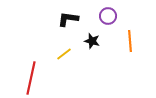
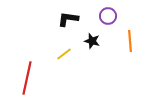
red line: moved 4 px left
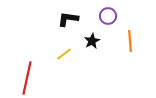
black star: rotated 28 degrees clockwise
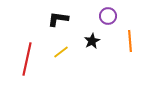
black L-shape: moved 10 px left
yellow line: moved 3 px left, 2 px up
red line: moved 19 px up
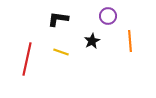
yellow line: rotated 56 degrees clockwise
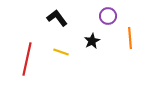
black L-shape: moved 1 px left, 1 px up; rotated 45 degrees clockwise
orange line: moved 3 px up
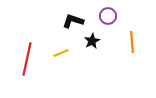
black L-shape: moved 16 px right, 3 px down; rotated 35 degrees counterclockwise
orange line: moved 2 px right, 4 px down
yellow line: moved 1 px down; rotated 42 degrees counterclockwise
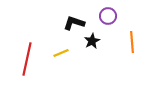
black L-shape: moved 1 px right, 2 px down
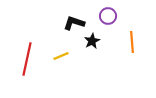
yellow line: moved 3 px down
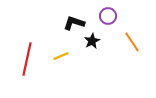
orange line: rotated 30 degrees counterclockwise
